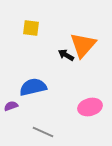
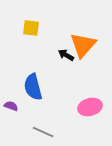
blue semicircle: rotated 92 degrees counterclockwise
purple semicircle: rotated 40 degrees clockwise
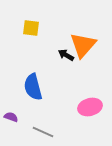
purple semicircle: moved 11 px down
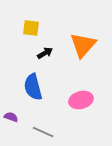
black arrow: moved 21 px left, 2 px up; rotated 119 degrees clockwise
pink ellipse: moved 9 px left, 7 px up
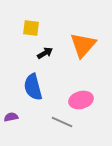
purple semicircle: rotated 32 degrees counterclockwise
gray line: moved 19 px right, 10 px up
